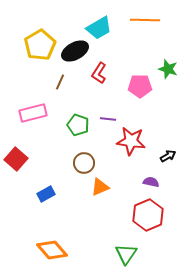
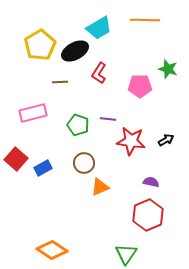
brown line: rotated 63 degrees clockwise
black arrow: moved 2 px left, 16 px up
blue rectangle: moved 3 px left, 26 px up
orange diamond: rotated 16 degrees counterclockwise
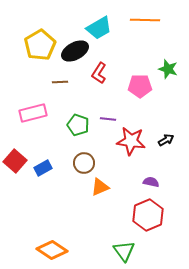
red square: moved 1 px left, 2 px down
green triangle: moved 2 px left, 3 px up; rotated 10 degrees counterclockwise
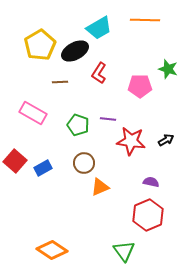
pink rectangle: rotated 44 degrees clockwise
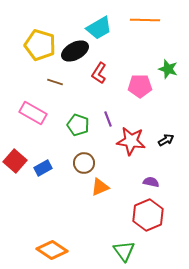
yellow pentagon: rotated 24 degrees counterclockwise
brown line: moved 5 px left; rotated 21 degrees clockwise
purple line: rotated 63 degrees clockwise
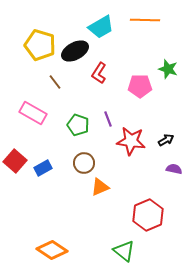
cyan trapezoid: moved 2 px right, 1 px up
brown line: rotated 35 degrees clockwise
purple semicircle: moved 23 px right, 13 px up
green triangle: rotated 15 degrees counterclockwise
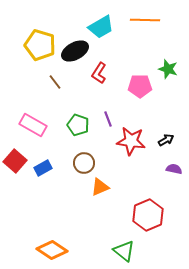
pink rectangle: moved 12 px down
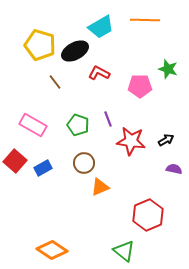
red L-shape: rotated 85 degrees clockwise
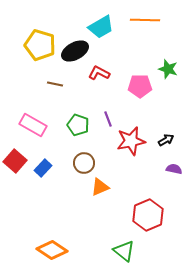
brown line: moved 2 px down; rotated 42 degrees counterclockwise
red star: rotated 20 degrees counterclockwise
blue rectangle: rotated 18 degrees counterclockwise
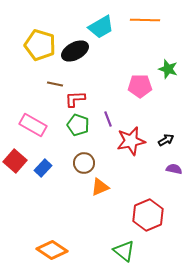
red L-shape: moved 24 px left, 26 px down; rotated 30 degrees counterclockwise
